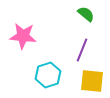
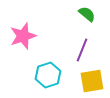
green semicircle: moved 1 px right
pink star: rotated 24 degrees counterclockwise
yellow square: rotated 15 degrees counterclockwise
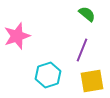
pink star: moved 6 px left
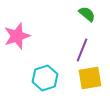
cyan hexagon: moved 3 px left, 3 px down
yellow square: moved 2 px left, 3 px up
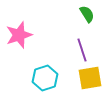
green semicircle: rotated 18 degrees clockwise
pink star: moved 2 px right, 1 px up
purple line: rotated 40 degrees counterclockwise
